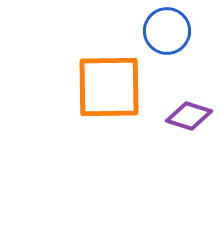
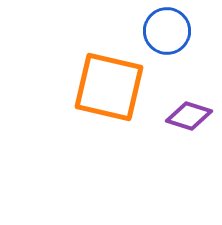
orange square: rotated 14 degrees clockwise
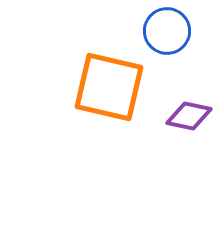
purple diamond: rotated 6 degrees counterclockwise
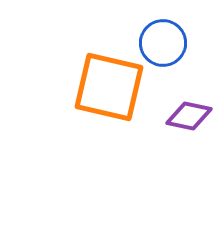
blue circle: moved 4 px left, 12 px down
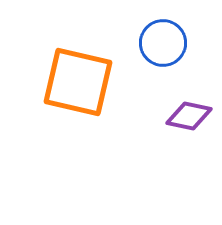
orange square: moved 31 px left, 5 px up
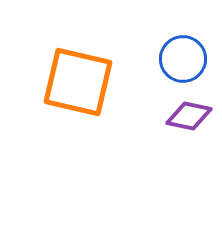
blue circle: moved 20 px right, 16 px down
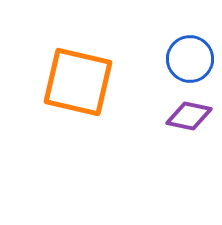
blue circle: moved 7 px right
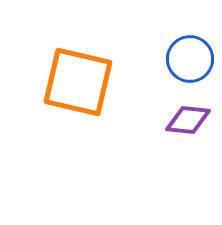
purple diamond: moved 1 px left, 4 px down; rotated 6 degrees counterclockwise
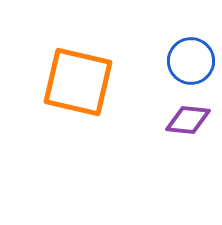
blue circle: moved 1 px right, 2 px down
